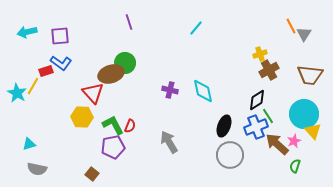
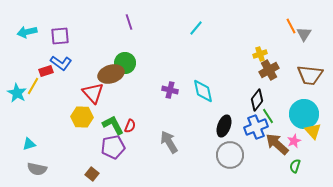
black diamond: rotated 20 degrees counterclockwise
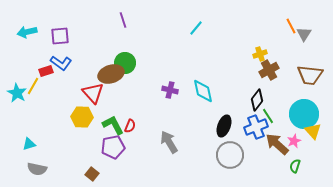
purple line: moved 6 px left, 2 px up
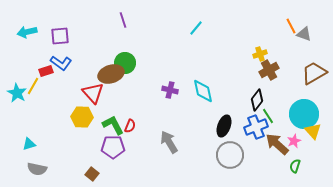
gray triangle: rotated 42 degrees counterclockwise
brown trapezoid: moved 4 px right, 2 px up; rotated 144 degrees clockwise
purple pentagon: rotated 10 degrees clockwise
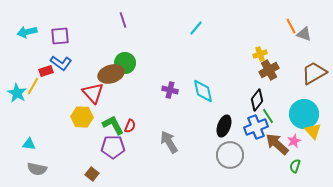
cyan triangle: rotated 24 degrees clockwise
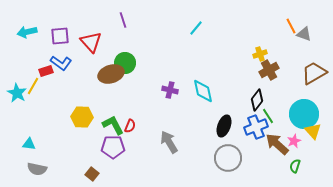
red triangle: moved 2 px left, 51 px up
gray circle: moved 2 px left, 3 px down
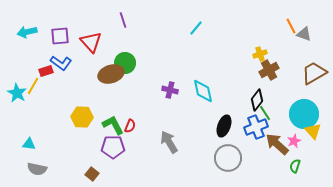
green line: moved 3 px left, 3 px up
